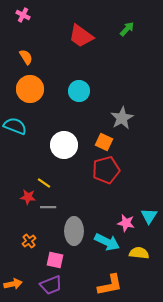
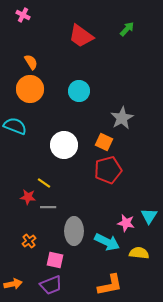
orange semicircle: moved 5 px right, 5 px down
red pentagon: moved 2 px right
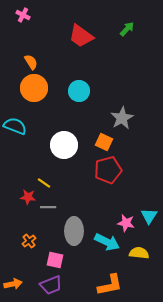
orange circle: moved 4 px right, 1 px up
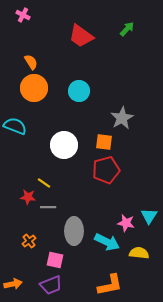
orange square: rotated 18 degrees counterclockwise
red pentagon: moved 2 px left
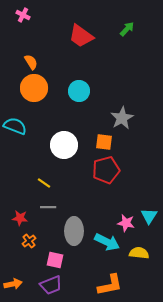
red star: moved 8 px left, 21 px down
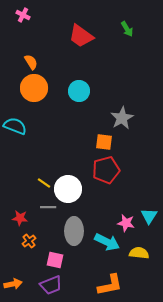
green arrow: rotated 105 degrees clockwise
white circle: moved 4 px right, 44 px down
